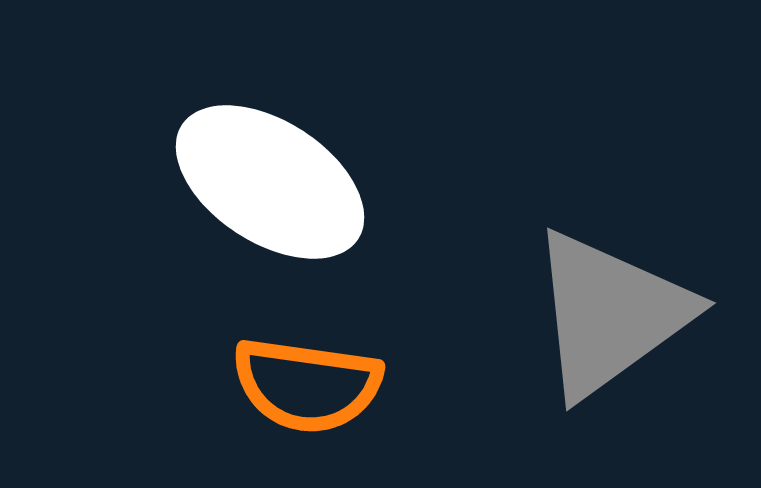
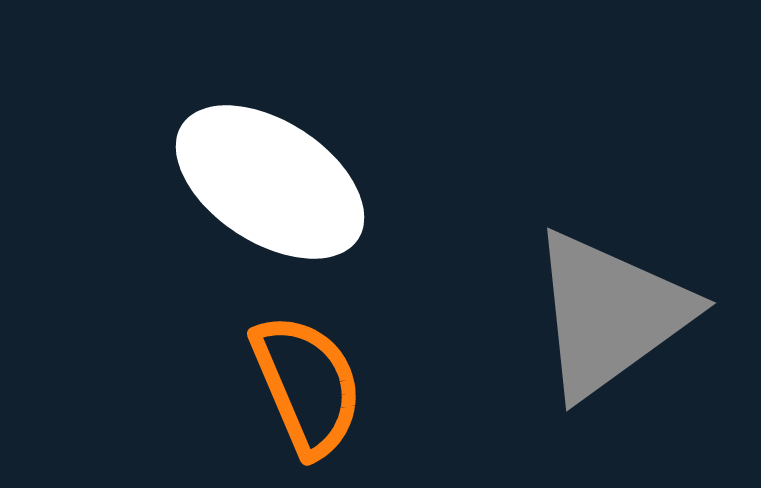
orange semicircle: rotated 121 degrees counterclockwise
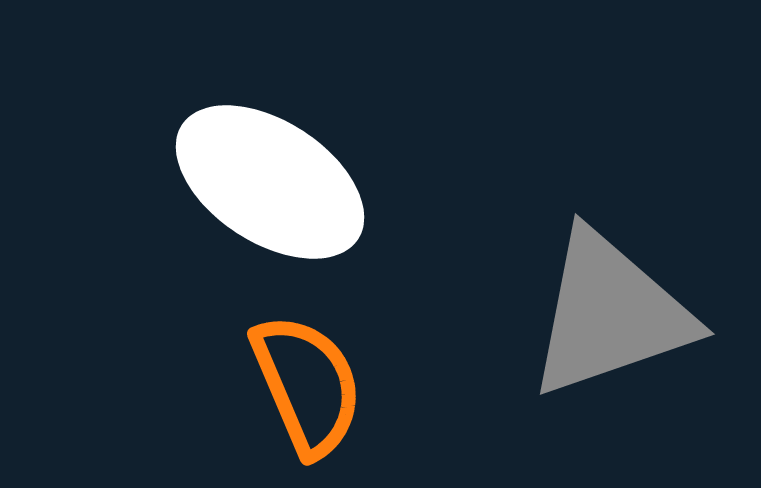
gray triangle: rotated 17 degrees clockwise
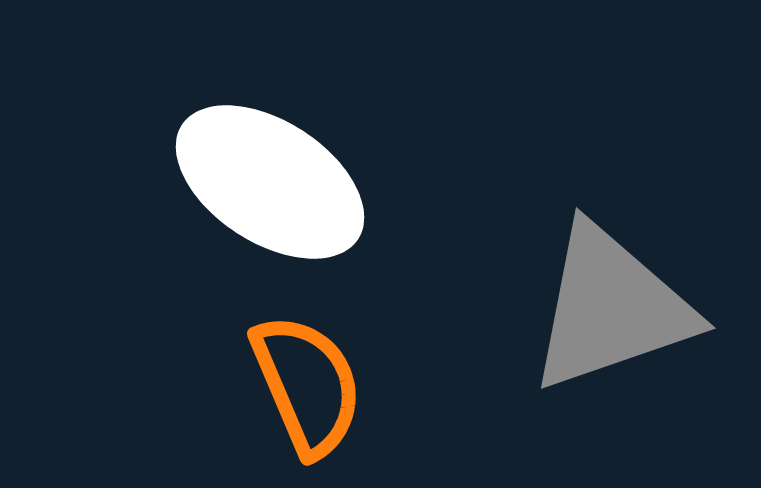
gray triangle: moved 1 px right, 6 px up
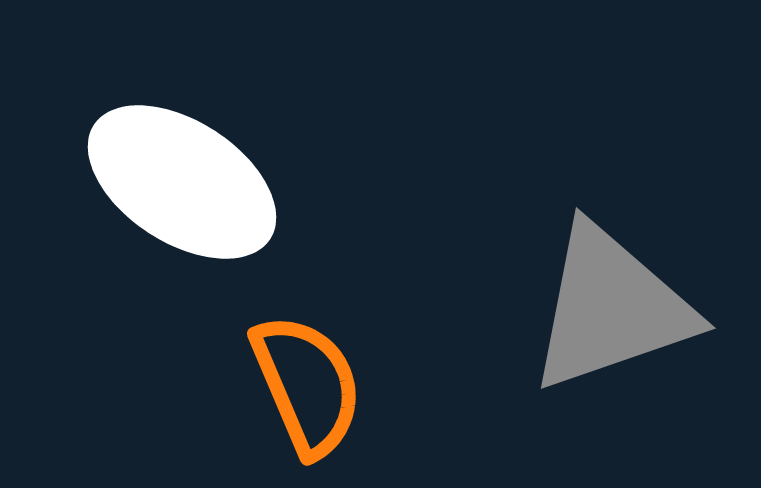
white ellipse: moved 88 px left
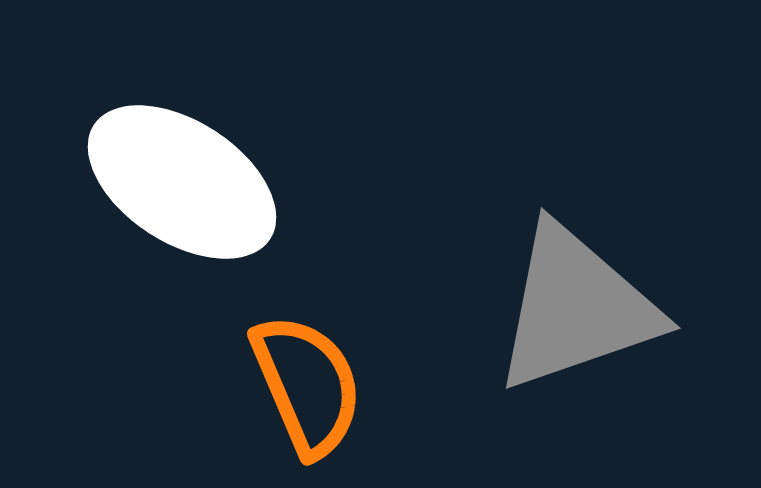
gray triangle: moved 35 px left
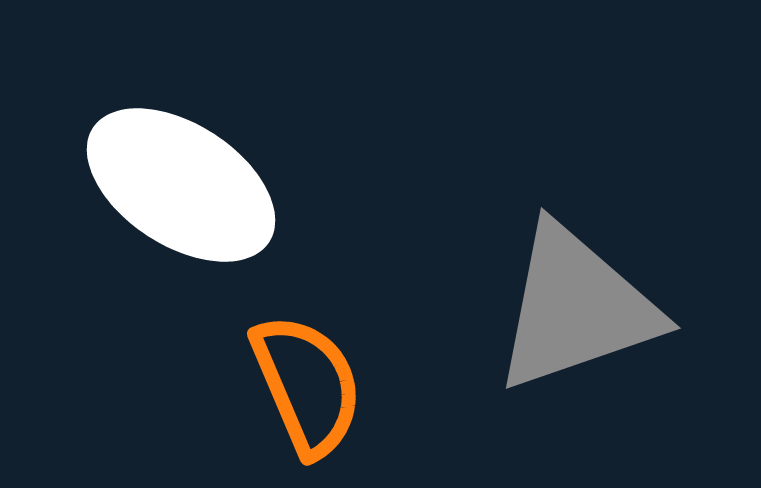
white ellipse: moved 1 px left, 3 px down
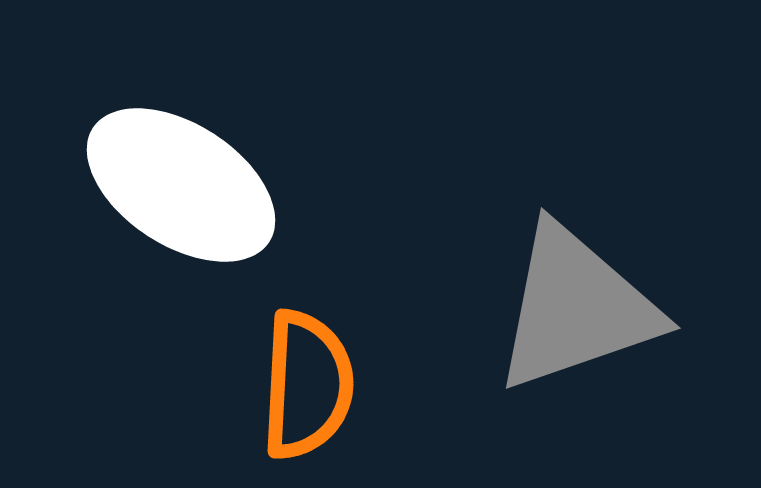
orange semicircle: rotated 26 degrees clockwise
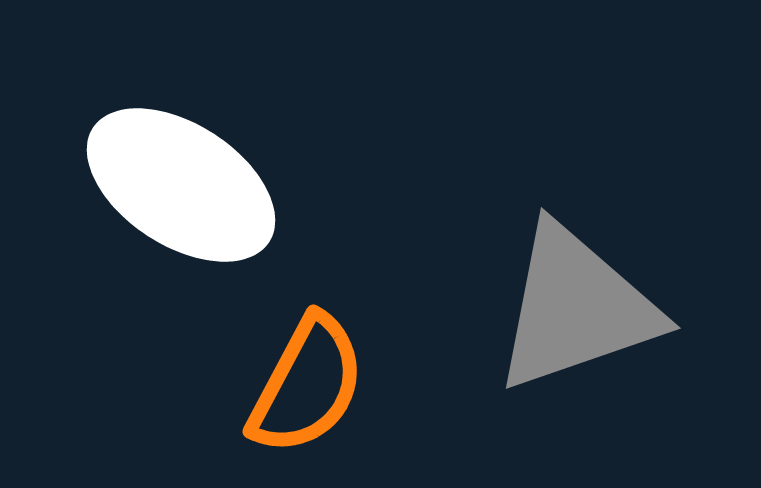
orange semicircle: rotated 25 degrees clockwise
